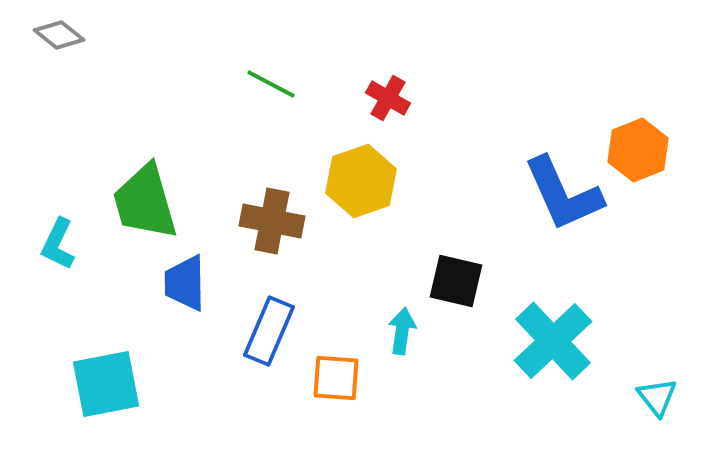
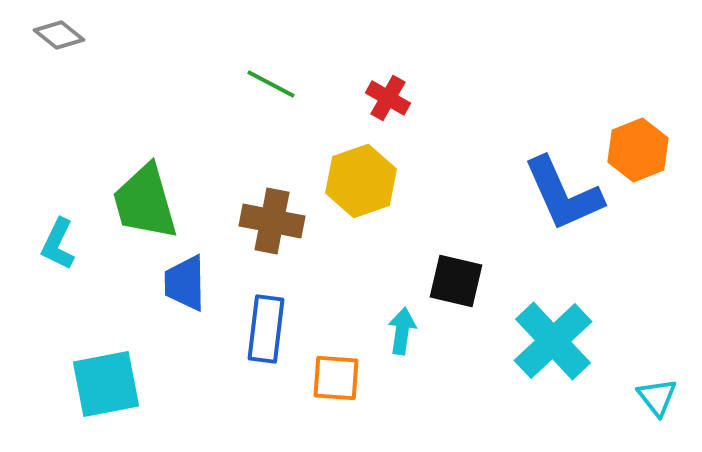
blue rectangle: moved 3 px left, 2 px up; rotated 16 degrees counterclockwise
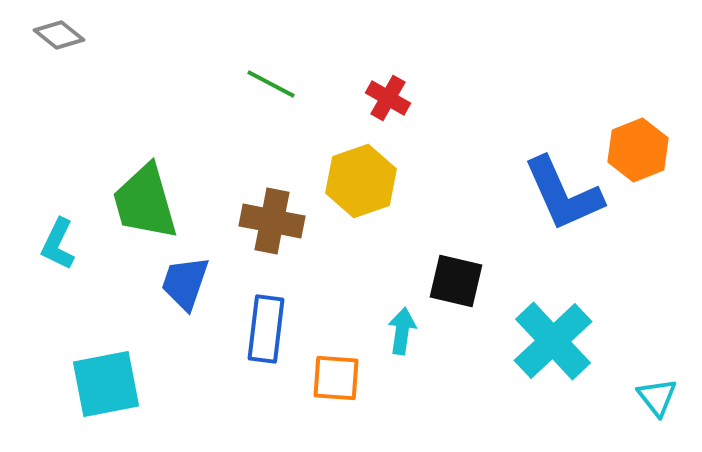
blue trapezoid: rotated 20 degrees clockwise
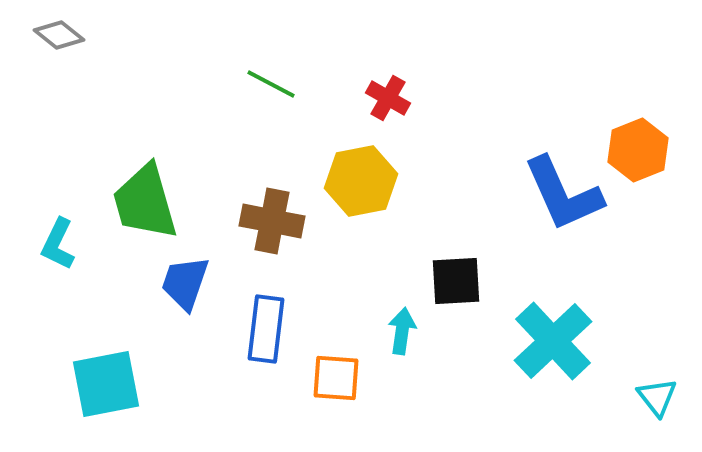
yellow hexagon: rotated 8 degrees clockwise
black square: rotated 16 degrees counterclockwise
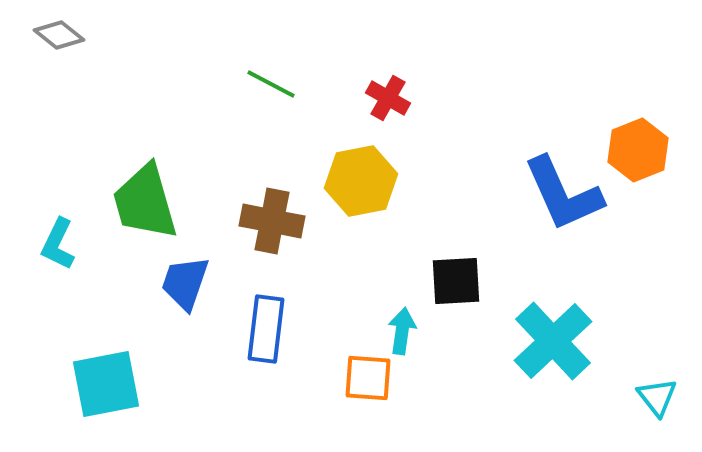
orange square: moved 32 px right
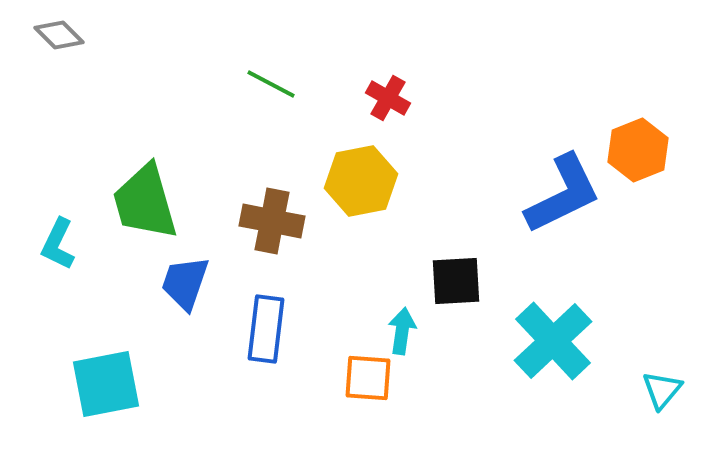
gray diamond: rotated 6 degrees clockwise
blue L-shape: rotated 92 degrees counterclockwise
cyan triangle: moved 5 px right, 7 px up; rotated 18 degrees clockwise
